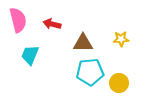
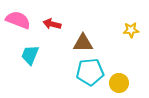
pink semicircle: rotated 55 degrees counterclockwise
yellow star: moved 10 px right, 9 px up
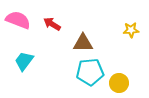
red arrow: rotated 18 degrees clockwise
cyan trapezoid: moved 6 px left, 6 px down; rotated 15 degrees clockwise
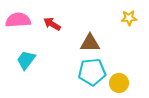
pink semicircle: rotated 25 degrees counterclockwise
yellow star: moved 2 px left, 12 px up
brown triangle: moved 7 px right
cyan trapezoid: moved 2 px right, 1 px up
cyan pentagon: moved 2 px right
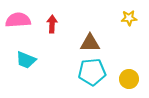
red arrow: rotated 60 degrees clockwise
cyan trapezoid: rotated 105 degrees counterclockwise
yellow circle: moved 10 px right, 4 px up
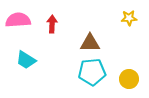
cyan trapezoid: rotated 10 degrees clockwise
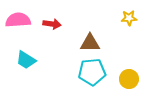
red arrow: rotated 96 degrees clockwise
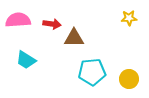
brown triangle: moved 16 px left, 5 px up
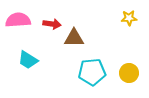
cyan trapezoid: moved 2 px right
yellow circle: moved 6 px up
